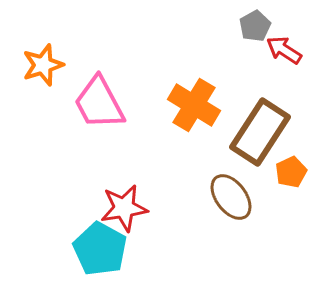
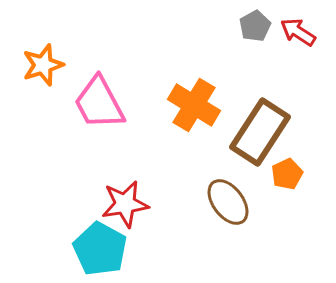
red arrow: moved 14 px right, 18 px up
orange pentagon: moved 4 px left, 2 px down
brown ellipse: moved 3 px left, 5 px down
red star: moved 1 px right, 4 px up
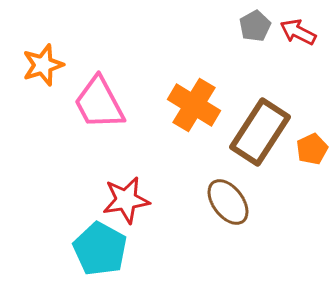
red arrow: rotated 6 degrees counterclockwise
orange pentagon: moved 25 px right, 25 px up
red star: moved 1 px right, 4 px up
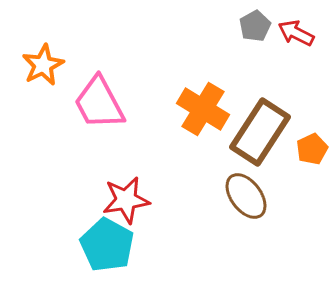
red arrow: moved 2 px left, 1 px down
orange star: rotated 9 degrees counterclockwise
orange cross: moved 9 px right, 4 px down
brown ellipse: moved 18 px right, 6 px up
cyan pentagon: moved 7 px right, 4 px up
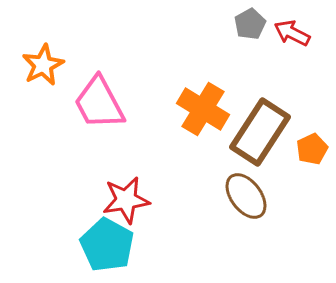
gray pentagon: moved 5 px left, 2 px up
red arrow: moved 4 px left
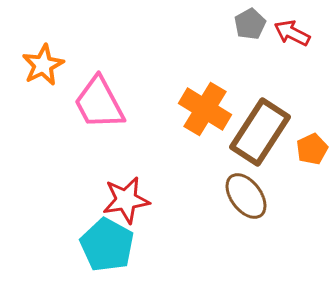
orange cross: moved 2 px right
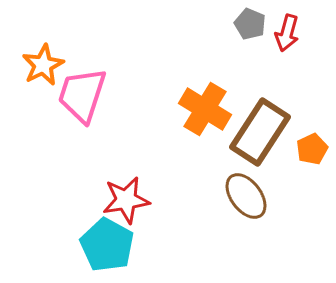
gray pentagon: rotated 20 degrees counterclockwise
red arrow: moved 5 px left; rotated 102 degrees counterclockwise
pink trapezoid: moved 17 px left, 8 px up; rotated 46 degrees clockwise
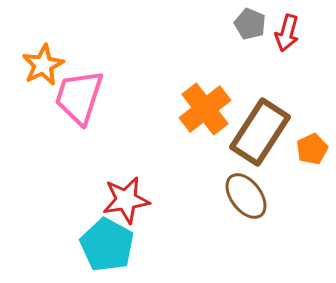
pink trapezoid: moved 3 px left, 2 px down
orange cross: rotated 21 degrees clockwise
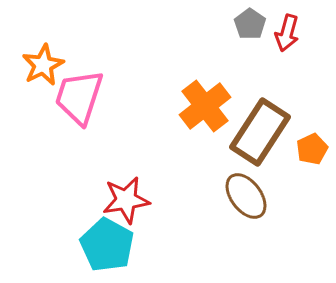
gray pentagon: rotated 12 degrees clockwise
orange cross: moved 3 px up
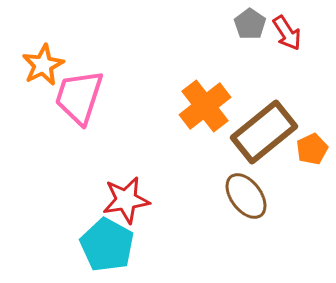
red arrow: rotated 48 degrees counterclockwise
brown rectangle: moved 4 px right; rotated 18 degrees clockwise
